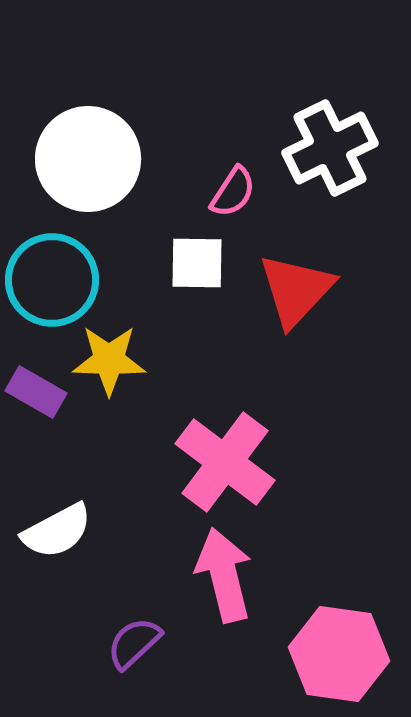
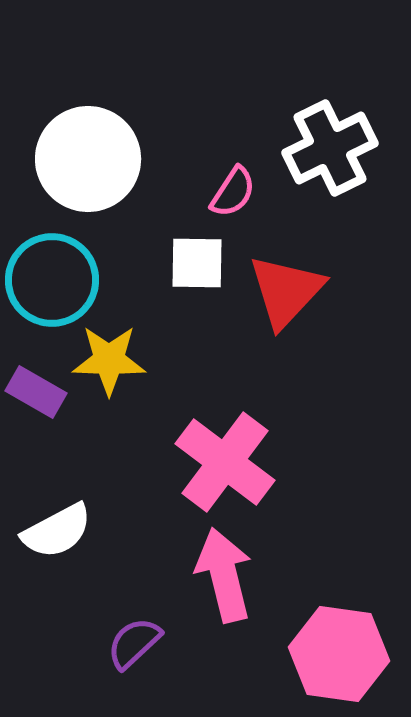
red triangle: moved 10 px left, 1 px down
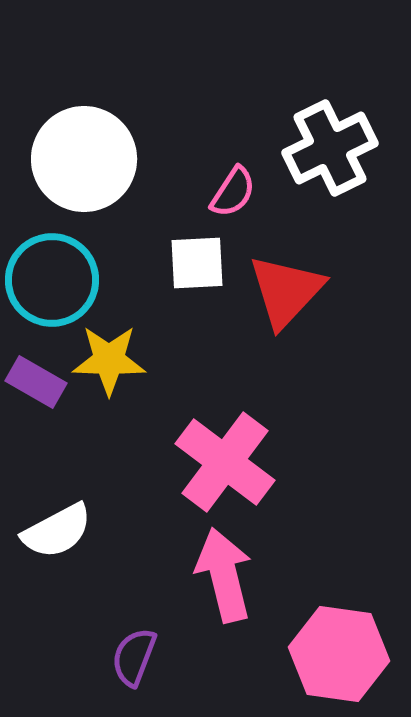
white circle: moved 4 px left
white square: rotated 4 degrees counterclockwise
purple rectangle: moved 10 px up
purple semicircle: moved 14 px down; rotated 26 degrees counterclockwise
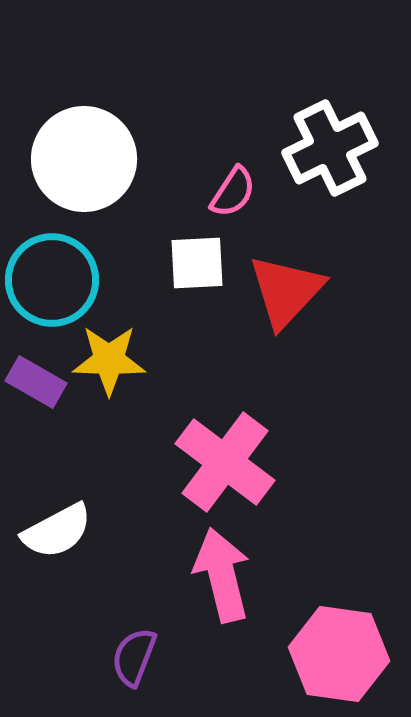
pink arrow: moved 2 px left
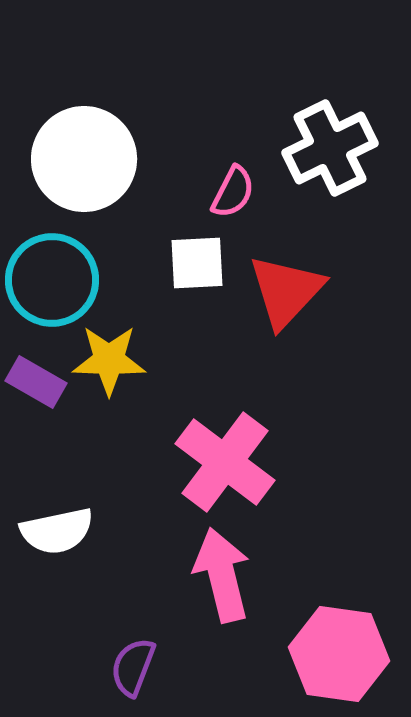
pink semicircle: rotated 6 degrees counterclockwise
white semicircle: rotated 16 degrees clockwise
purple semicircle: moved 1 px left, 10 px down
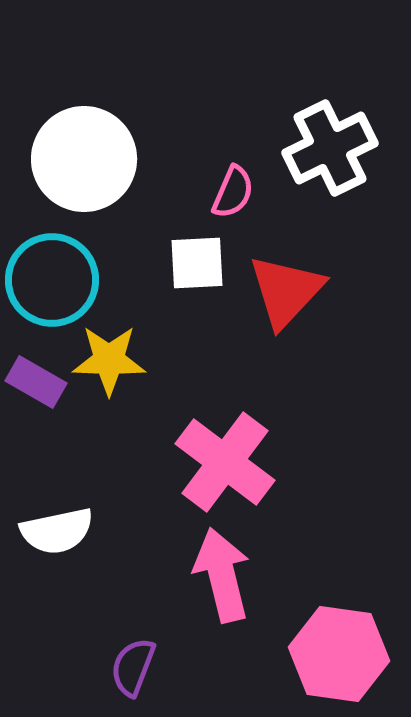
pink semicircle: rotated 4 degrees counterclockwise
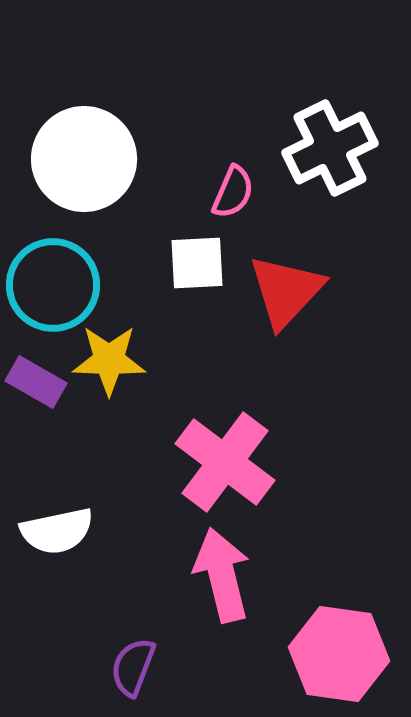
cyan circle: moved 1 px right, 5 px down
